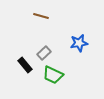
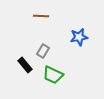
brown line: rotated 14 degrees counterclockwise
blue star: moved 6 px up
gray rectangle: moved 1 px left, 2 px up; rotated 16 degrees counterclockwise
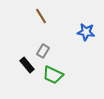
brown line: rotated 56 degrees clockwise
blue star: moved 7 px right, 5 px up; rotated 18 degrees clockwise
black rectangle: moved 2 px right
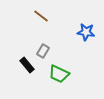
brown line: rotated 21 degrees counterclockwise
green trapezoid: moved 6 px right, 1 px up
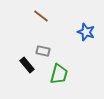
blue star: rotated 12 degrees clockwise
gray rectangle: rotated 72 degrees clockwise
green trapezoid: rotated 100 degrees counterclockwise
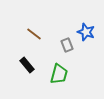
brown line: moved 7 px left, 18 px down
gray rectangle: moved 24 px right, 6 px up; rotated 56 degrees clockwise
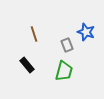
brown line: rotated 35 degrees clockwise
green trapezoid: moved 5 px right, 3 px up
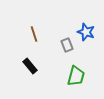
black rectangle: moved 3 px right, 1 px down
green trapezoid: moved 12 px right, 5 px down
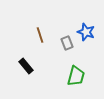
brown line: moved 6 px right, 1 px down
gray rectangle: moved 2 px up
black rectangle: moved 4 px left
